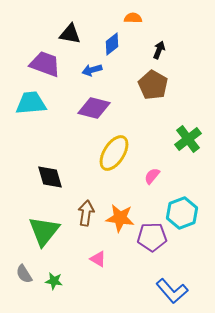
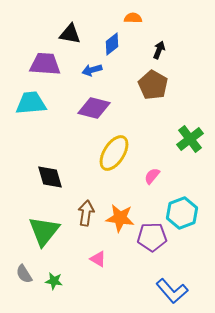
purple trapezoid: rotated 16 degrees counterclockwise
green cross: moved 2 px right
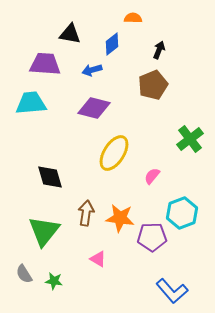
brown pentagon: rotated 20 degrees clockwise
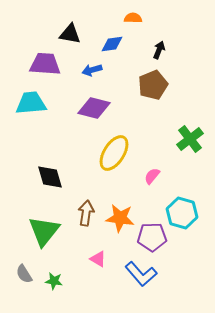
blue diamond: rotated 30 degrees clockwise
cyan hexagon: rotated 24 degrees counterclockwise
blue L-shape: moved 31 px left, 17 px up
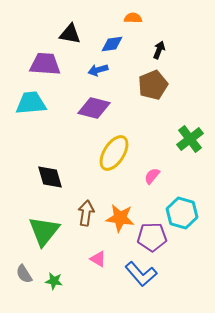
blue arrow: moved 6 px right
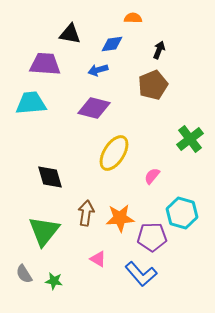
orange star: rotated 12 degrees counterclockwise
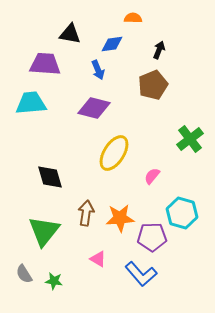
blue arrow: rotated 96 degrees counterclockwise
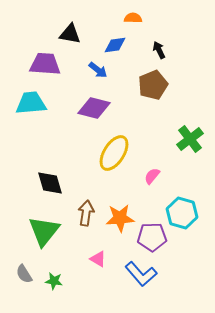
blue diamond: moved 3 px right, 1 px down
black arrow: rotated 48 degrees counterclockwise
blue arrow: rotated 30 degrees counterclockwise
black diamond: moved 6 px down
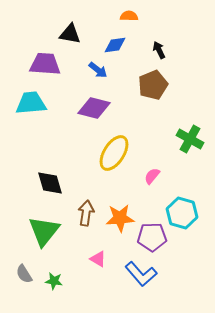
orange semicircle: moved 4 px left, 2 px up
green cross: rotated 24 degrees counterclockwise
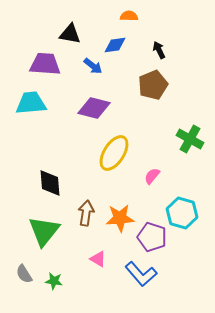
blue arrow: moved 5 px left, 4 px up
black diamond: rotated 12 degrees clockwise
purple pentagon: rotated 20 degrees clockwise
